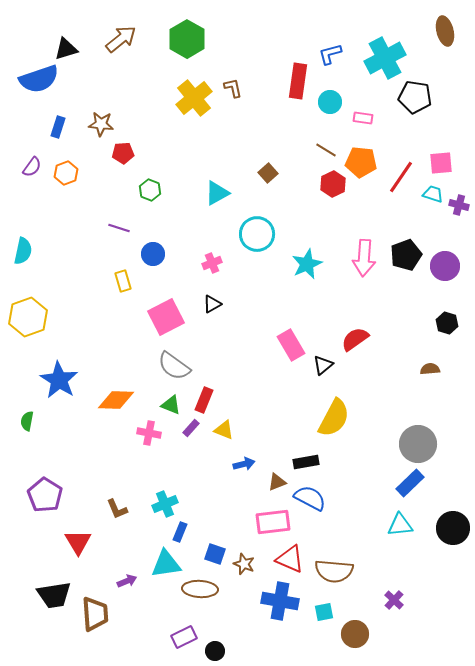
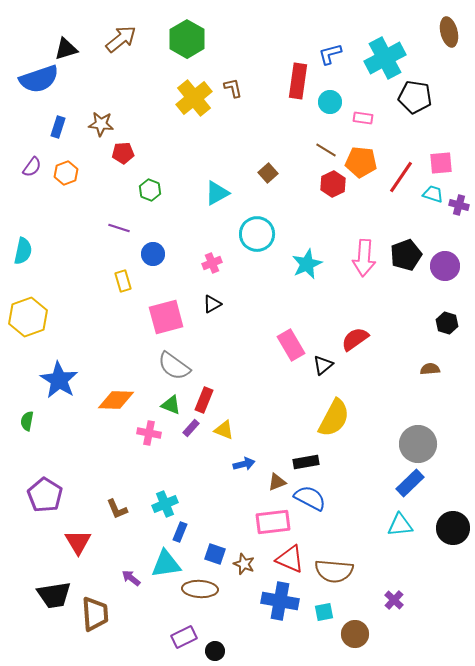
brown ellipse at (445, 31): moved 4 px right, 1 px down
pink square at (166, 317): rotated 12 degrees clockwise
purple arrow at (127, 581): moved 4 px right, 3 px up; rotated 120 degrees counterclockwise
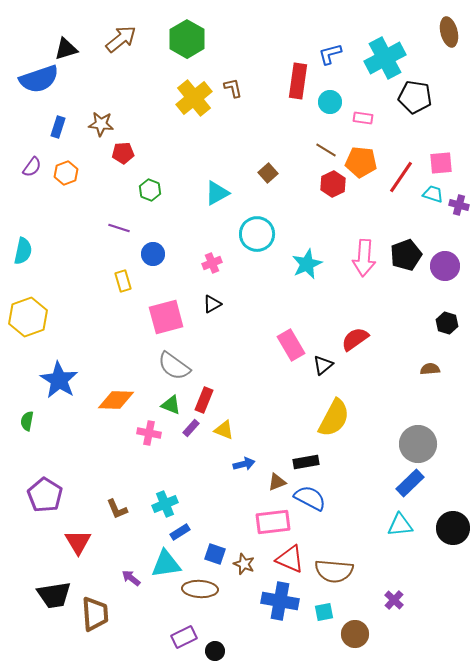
blue rectangle at (180, 532): rotated 36 degrees clockwise
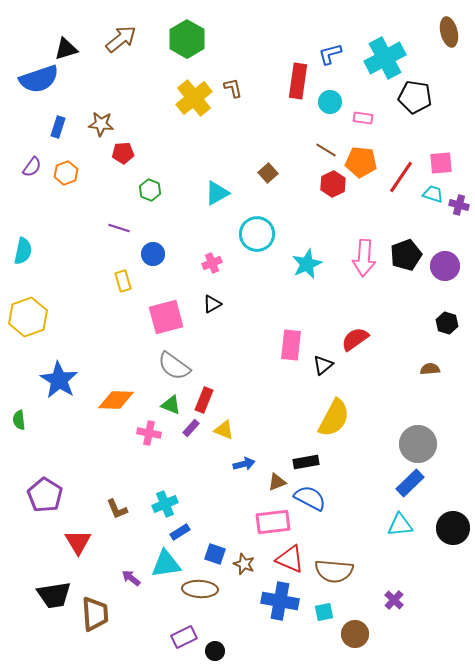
pink rectangle at (291, 345): rotated 36 degrees clockwise
green semicircle at (27, 421): moved 8 px left, 1 px up; rotated 18 degrees counterclockwise
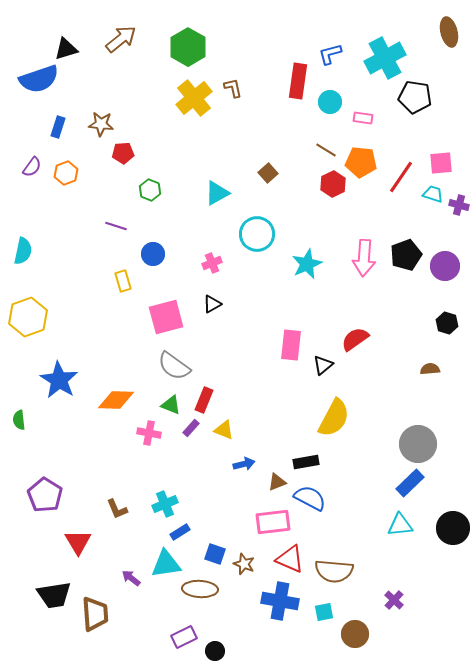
green hexagon at (187, 39): moved 1 px right, 8 px down
purple line at (119, 228): moved 3 px left, 2 px up
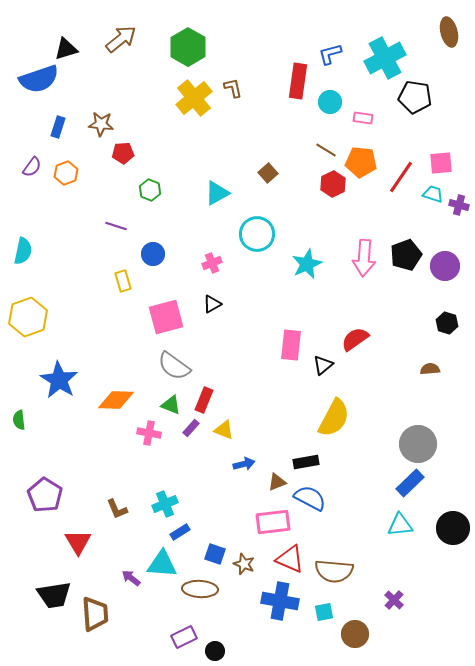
cyan triangle at (166, 564): moved 4 px left; rotated 12 degrees clockwise
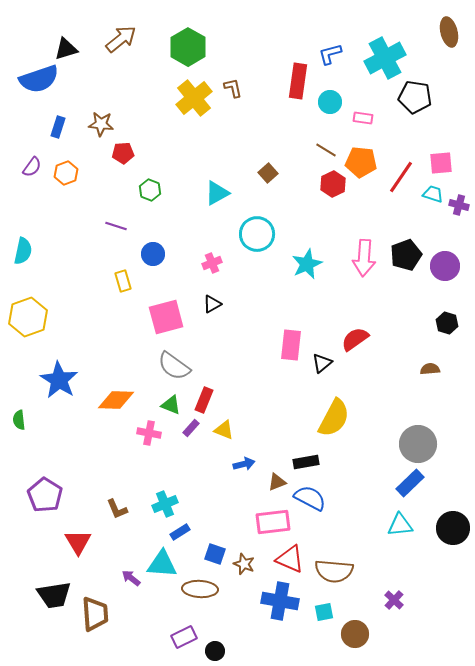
black triangle at (323, 365): moved 1 px left, 2 px up
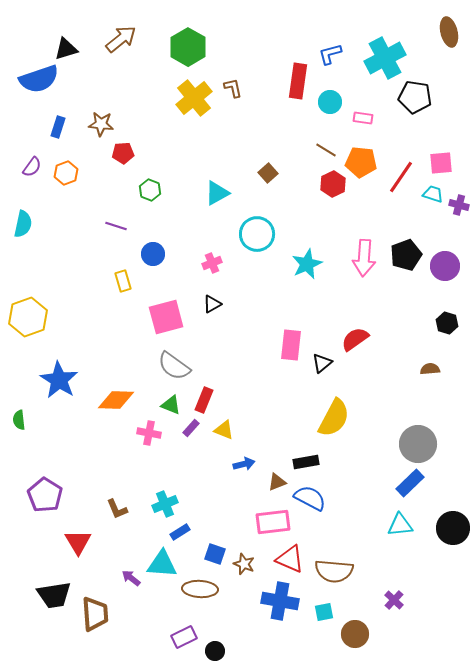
cyan semicircle at (23, 251): moved 27 px up
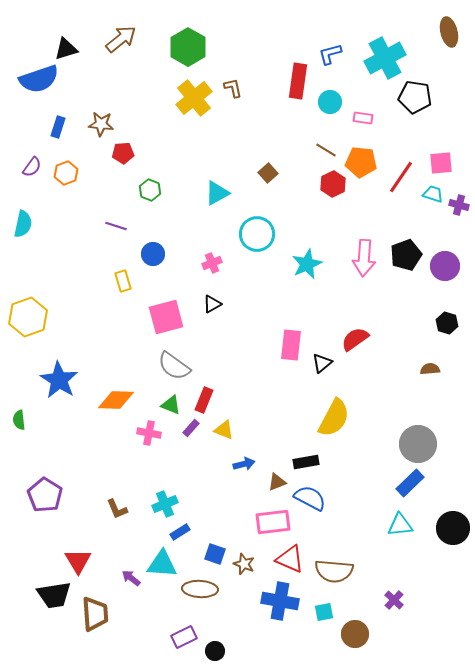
red triangle at (78, 542): moved 19 px down
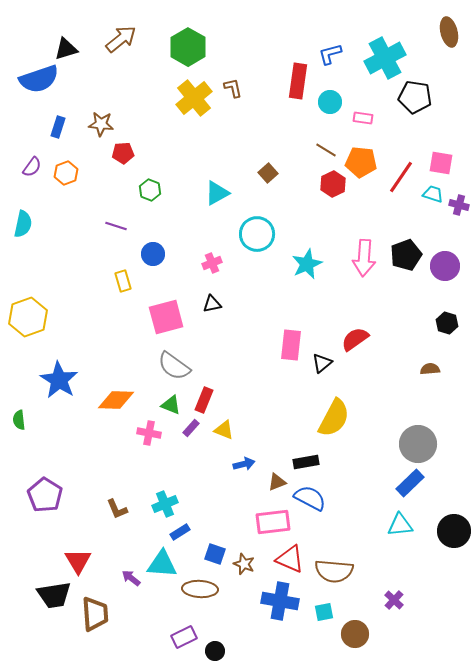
pink square at (441, 163): rotated 15 degrees clockwise
black triangle at (212, 304): rotated 18 degrees clockwise
black circle at (453, 528): moved 1 px right, 3 px down
